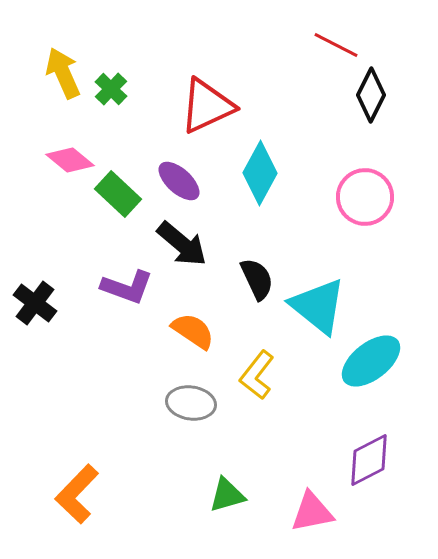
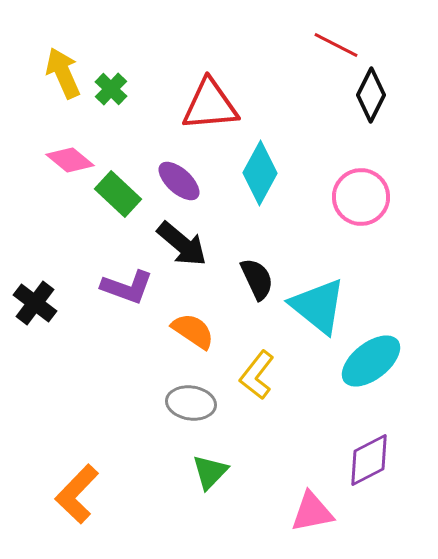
red triangle: moved 3 px right, 1 px up; rotated 20 degrees clockwise
pink circle: moved 4 px left
green triangle: moved 17 px left, 23 px up; rotated 30 degrees counterclockwise
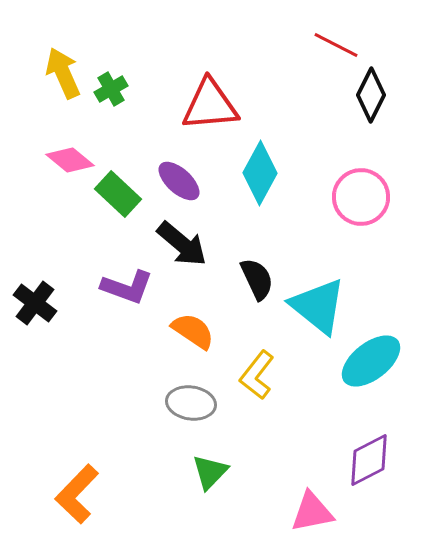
green cross: rotated 16 degrees clockwise
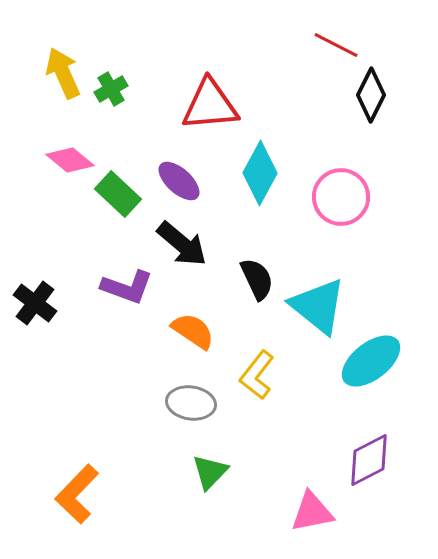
pink circle: moved 20 px left
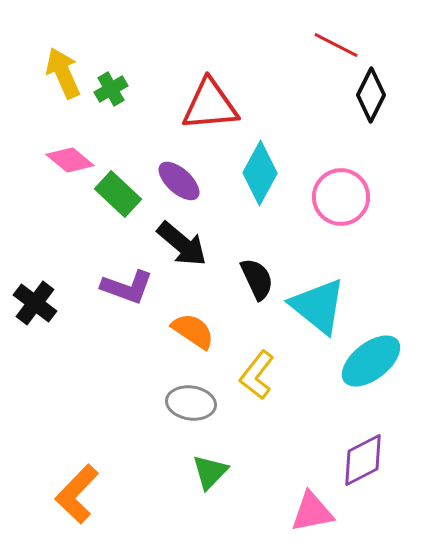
purple diamond: moved 6 px left
